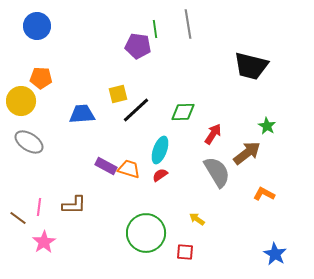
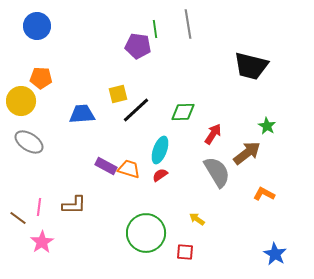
pink star: moved 2 px left
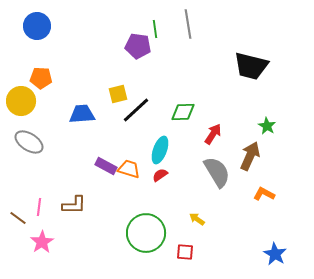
brown arrow: moved 3 px right, 3 px down; rotated 28 degrees counterclockwise
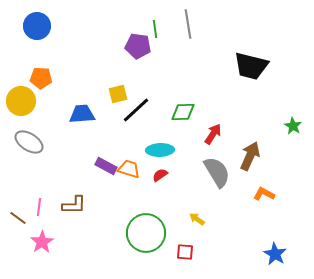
green star: moved 26 px right
cyan ellipse: rotated 68 degrees clockwise
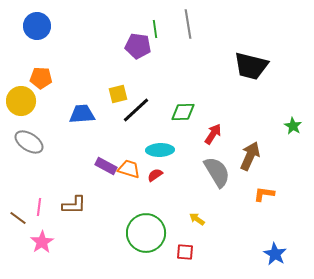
red semicircle: moved 5 px left
orange L-shape: rotated 20 degrees counterclockwise
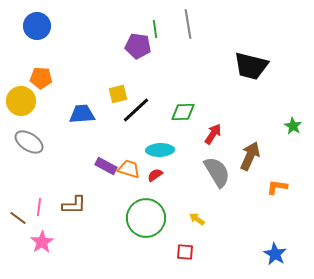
orange L-shape: moved 13 px right, 7 px up
green circle: moved 15 px up
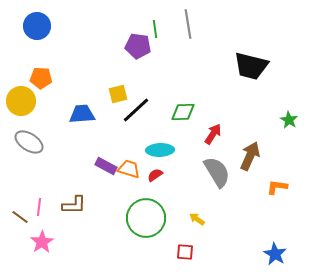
green star: moved 4 px left, 6 px up
brown line: moved 2 px right, 1 px up
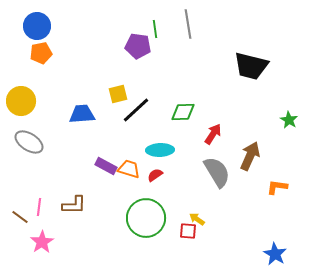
orange pentagon: moved 25 px up; rotated 15 degrees counterclockwise
red square: moved 3 px right, 21 px up
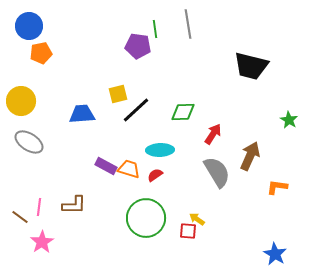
blue circle: moved 8 px left
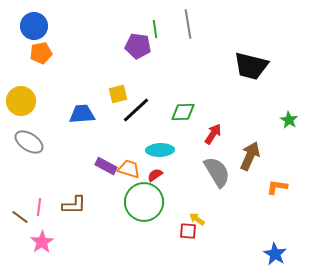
blue circle: moved 5 px right
green circle: moved 2 px left, 16 px up
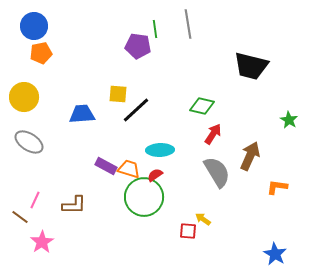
yellow square: rotated 18 degrees clockwise
yellow circle: moved 3 px right, 4 px up
green diamond: moved 19 px right, 6 px up; rotated 15 degrees clockwise
green circle: moved 5 px up
pink line: moved 4 px left, 7 px up; rotated 18 degrees clockwise
yellow arrow: moved 6 px right
